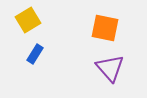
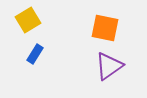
purple triangle: moved 1 px left, 2 px up; rotated 36 degrees clockwise
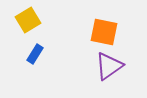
orange square: moved 1 px left, 4 px down
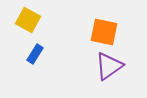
yellow square: rotated 30 degrees counterclockwise
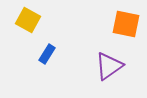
orange square: moved 22 px right, 8 px up
blue rectangle: moved 12 px right
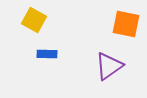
yellow square: moved 6 px right
blue rectangle: rotated 60 degrees clockwise
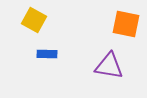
purple triangle: rotated 44 degrees clockwise
